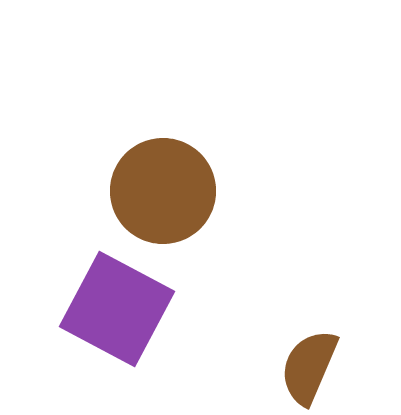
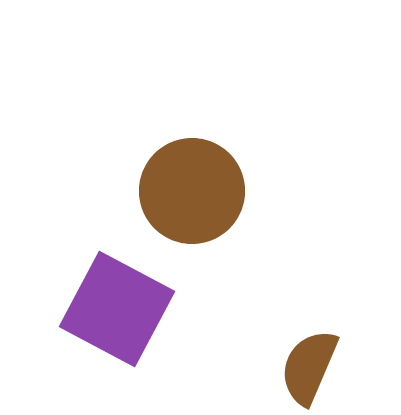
brown circle: moved 29 px right
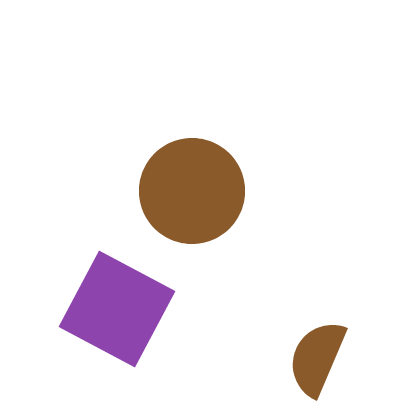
brown semicircle: moved 8 px right, 9 px up
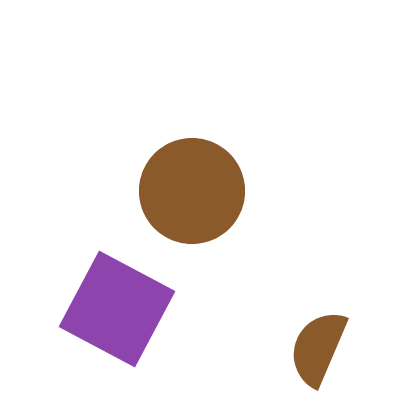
brown semicircle: moved 1 px right, 10 px up
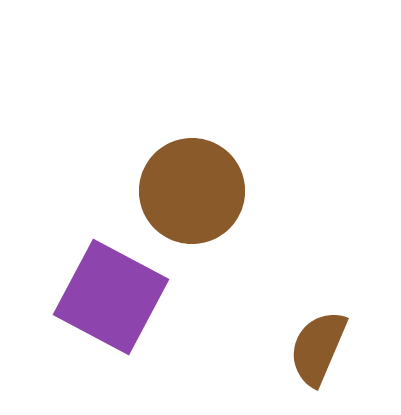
purple square: moved 6 px left, 12 px up
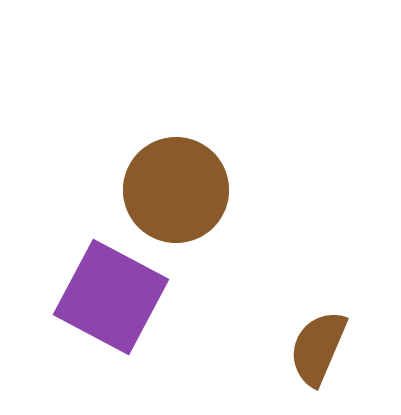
brown circle: moved 16 px left, 1 px up
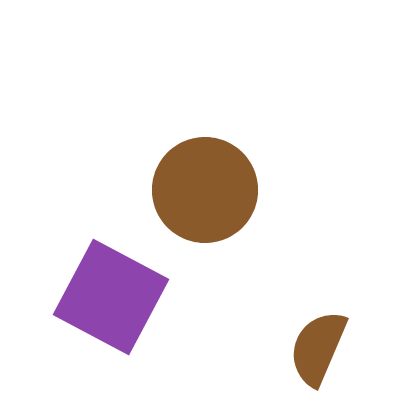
brown circle: moved 29 px right
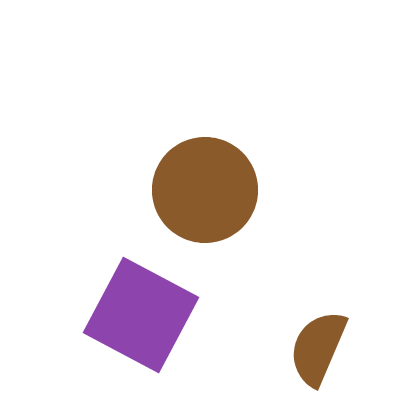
purple square: moved 30 px right, 18 px down
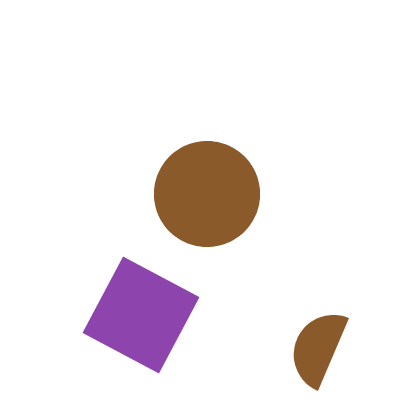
brown circle: moved 2 px right, 4 px down
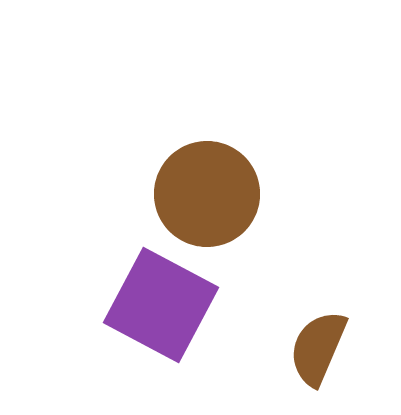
purple square: moved 20 px right, 10 px up
